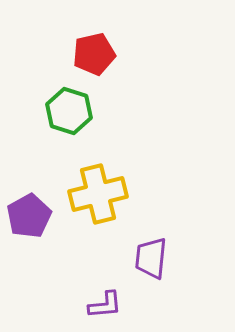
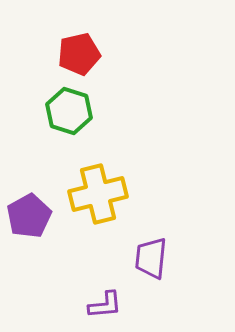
red pentagon: moved 15 px left
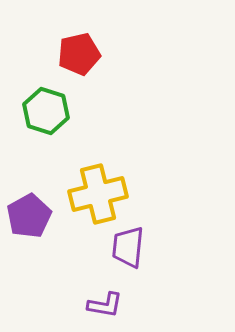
green hexagon: moved 23 px left
purple trapezoid: moved 23 px left, 11 px up
purple L-shape: rotated 15 degrees clockwise
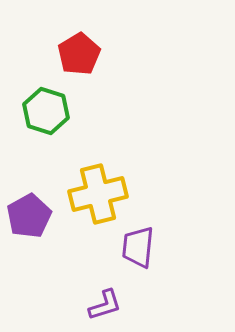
red pentagon: rotated 18 degrees counterclockwise
purple trapezoid: moved 10 px right
purple L-shape: rotated 27 degrees counterclockwise
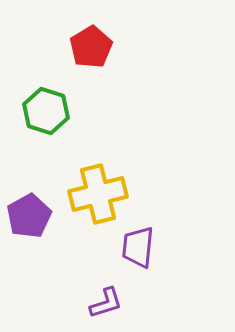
red pentagon: moved 12 px right, 7 px up
purple L-shape: moved 1 px right, 2 px up
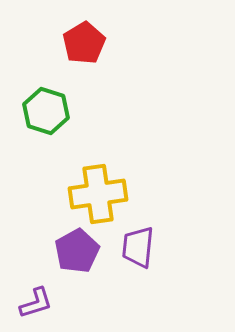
red pentagon: moved 7 px left, 4 px up
yellow cross: rotated 6 degrees clockwise
purple pentagon: moved 48 px right, 35 px down
purple L-shape: moved 70 px left
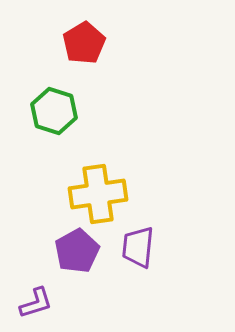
green hexagon: moved 8 px right
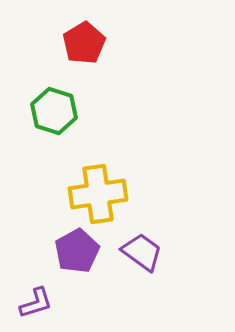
purple trapezoid: moved 4 px right, 5 px down; rotated 120 degrees clockwise
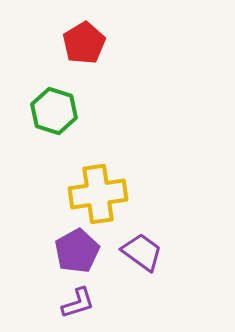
purple L-shape: moved 42 px right
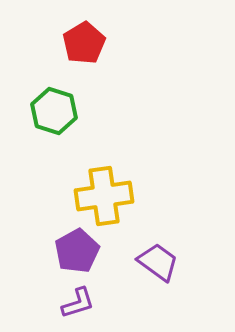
yellow cross: moved 6 px right, 2 px down
purple trapezoid: moved 16 px right, 10 px down
